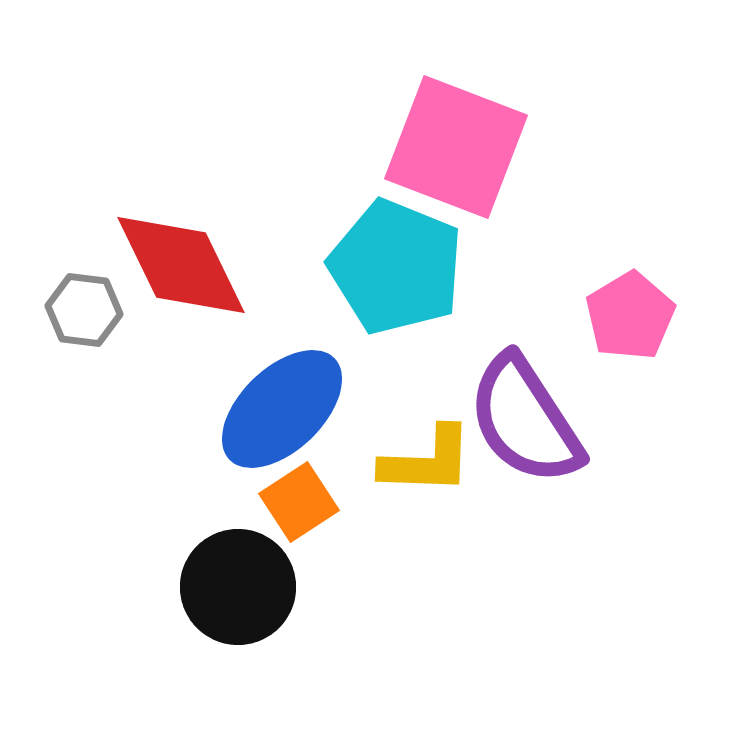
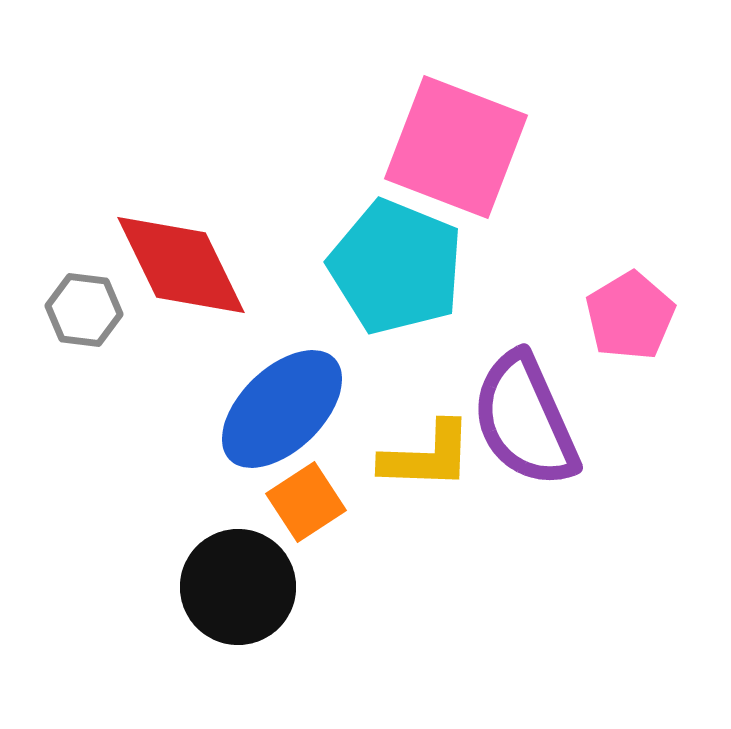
purple semicircle: rotated 9 degrees clockwise
yellow L-shape: moved 5 px up
orange square: moved 7 px right
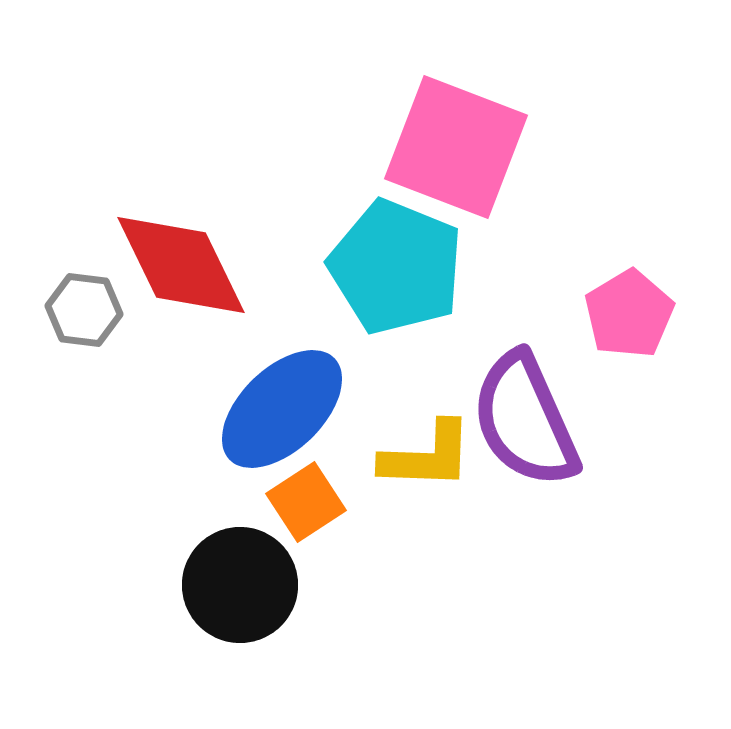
pink pentagon: moved 1 px left, 2 px up
black circle: moved 2 px right, 2 px up
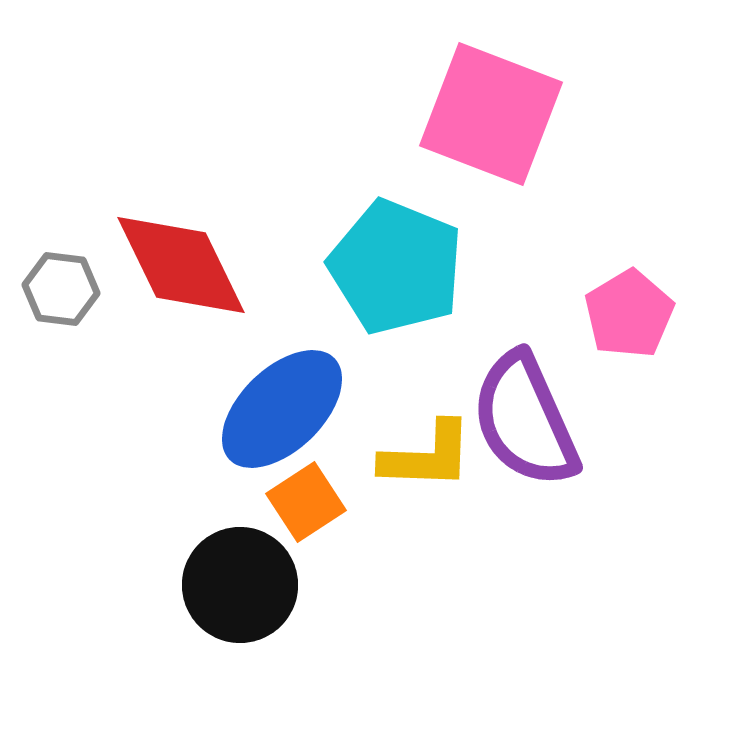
pink square: moved 35 px right, 33 px up
gray hexagon: moved 23 px left, 21 px up
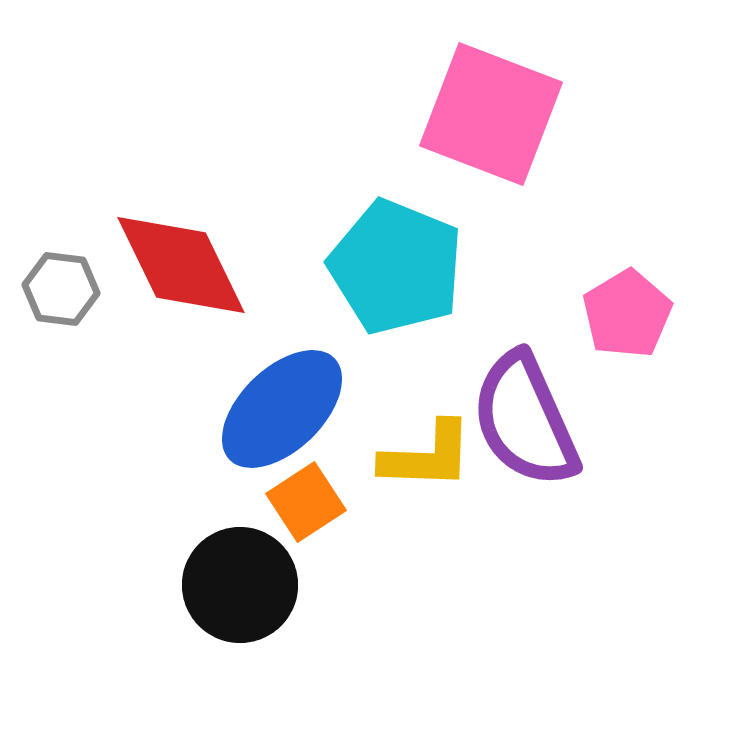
pink pentagon: moved 2 px left
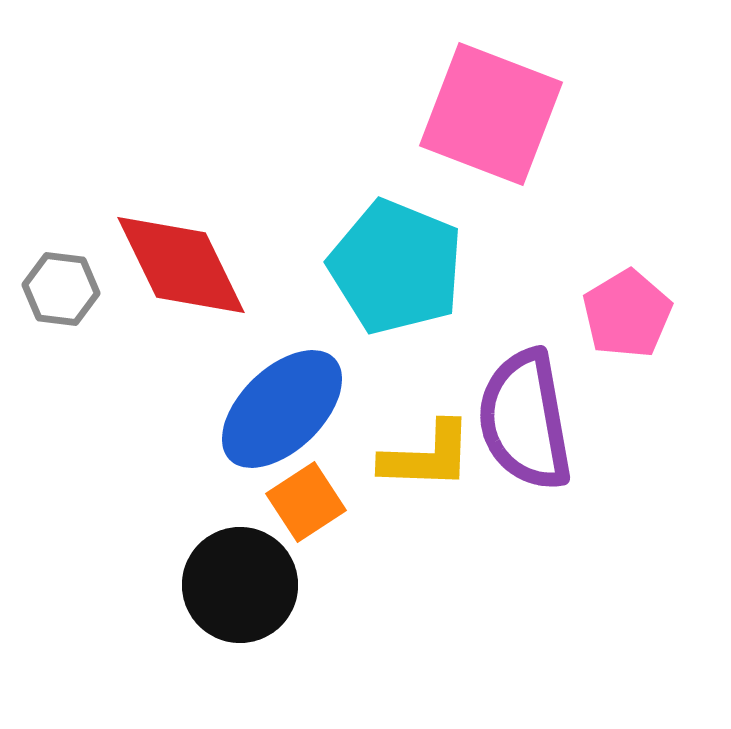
purple semicircle: rotated 14 degrees clockwise
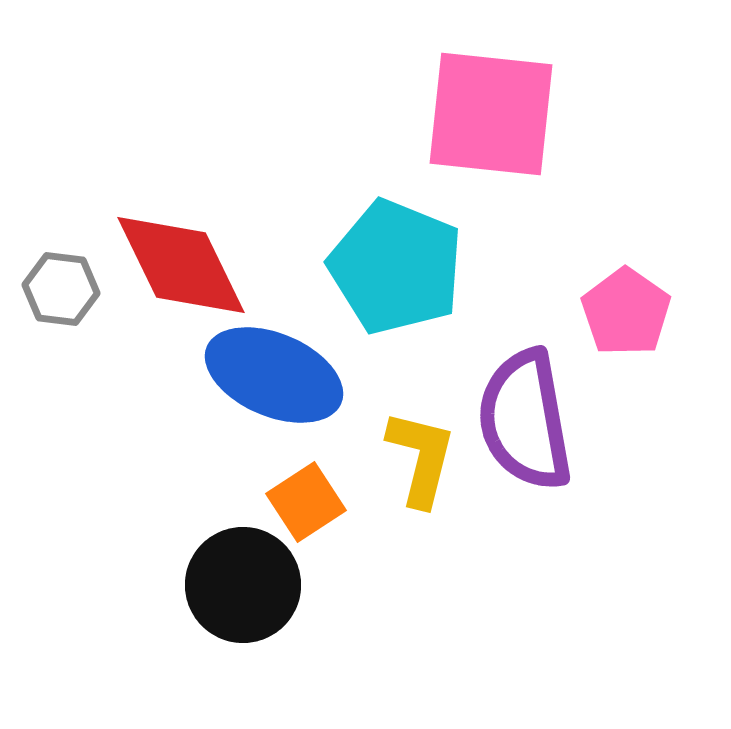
pink square: rotated 15 degrees counterclockwise
pink pentagon: moved 1 px left, 2 px up; rotated 6 degrees counterclockwise
blue ellipse: moved 8 px left, 34 px up; rotated 67 degrees clockwise
yellow L-shape: moved 6 px left, 2 px down; rotated 78 degrees counterclockwise
black circle: moved 3 px right
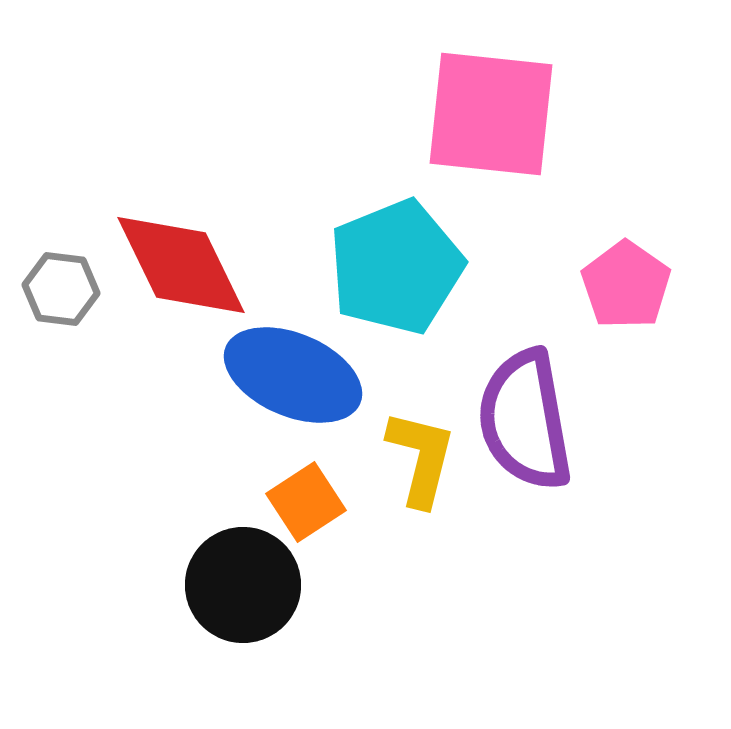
cyan pentagon: rotated 28 degrees clockwise
pink pentagon: moved 27 px up
blue ellipse: moved 19 px right
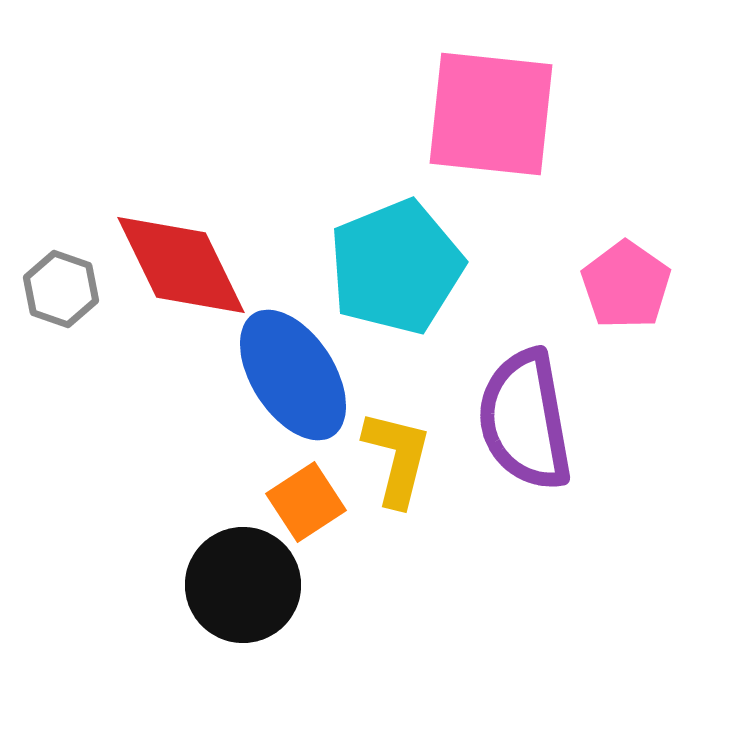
gray hexagon: rotated 12 degrees clockwise
blue ellipse: rotated 34 degrees clockwise
yellow L-shape: moved 24 px left
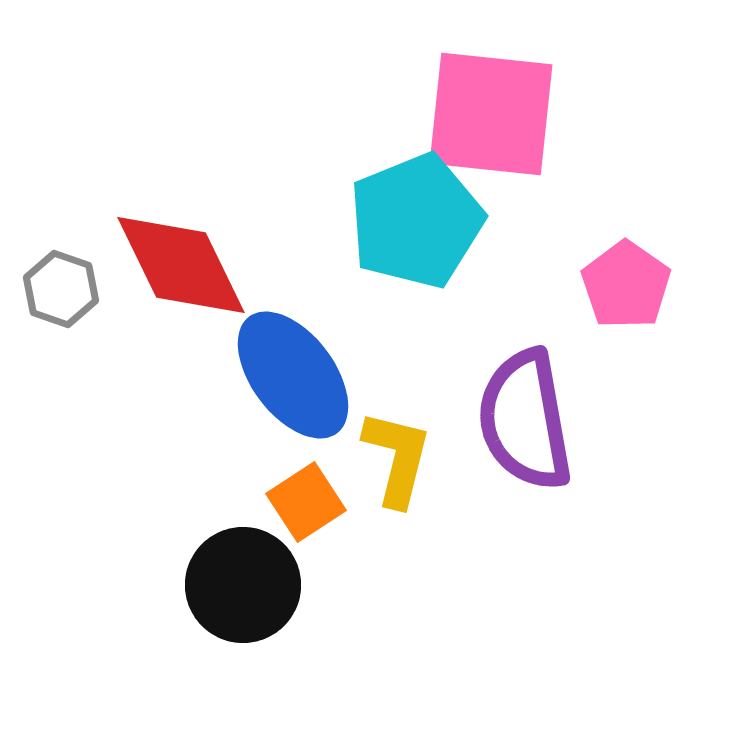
cyan pentagon: moved 20 px right, 46 px up
blue ellipse: rotated 4 degrees counterclockwise
